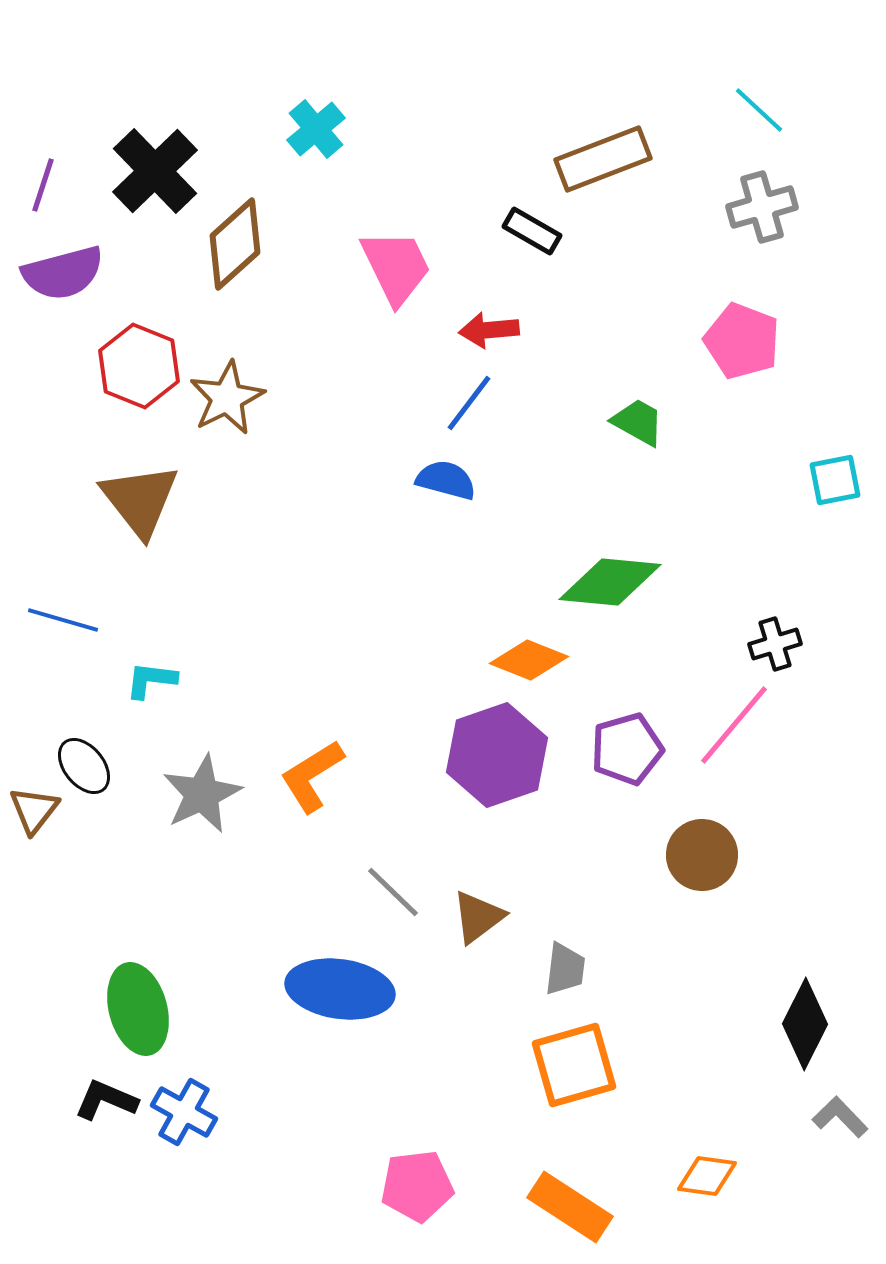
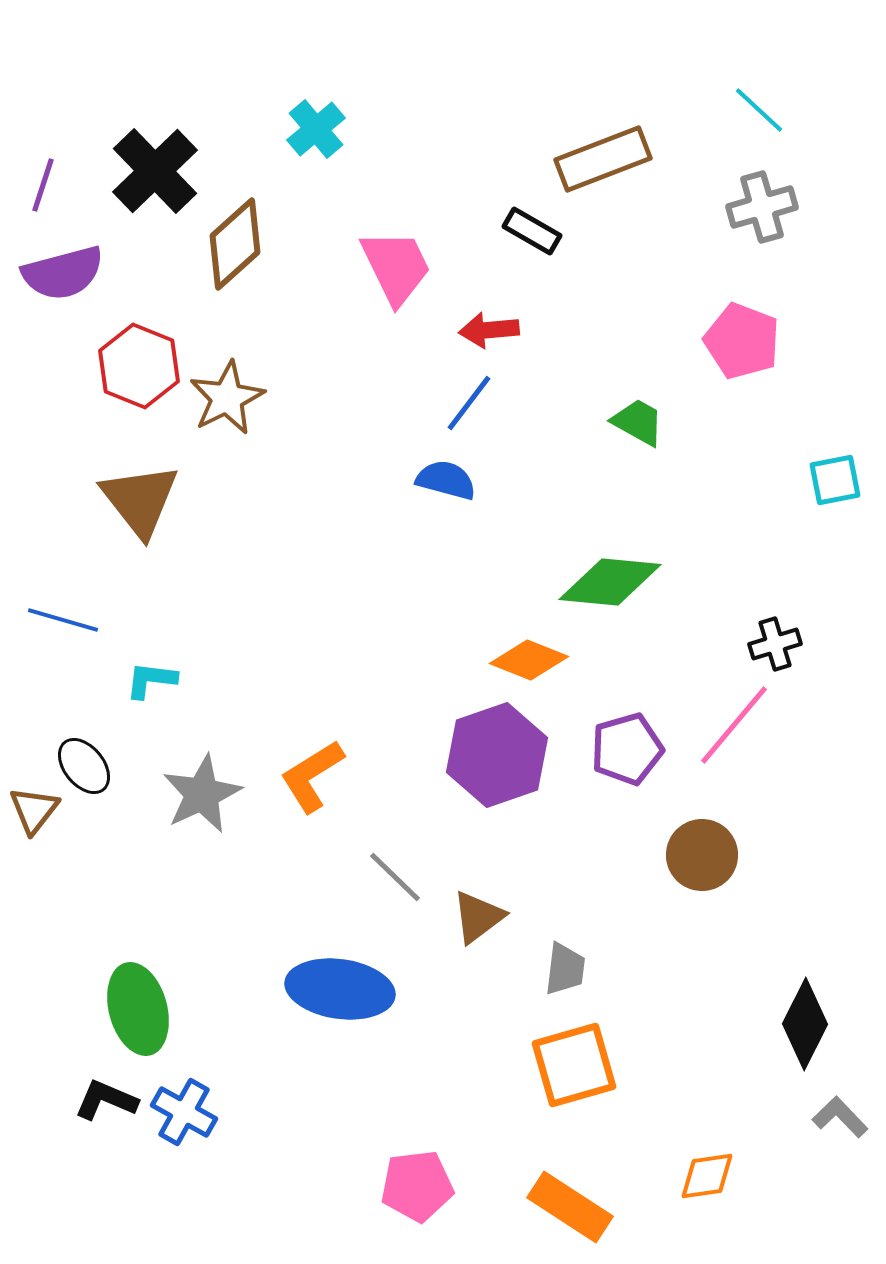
gray line at (393, 892): moved 2 px right, 15 px up
orange diamond at (707, 1176): rotated 16 degrees counterclockwise
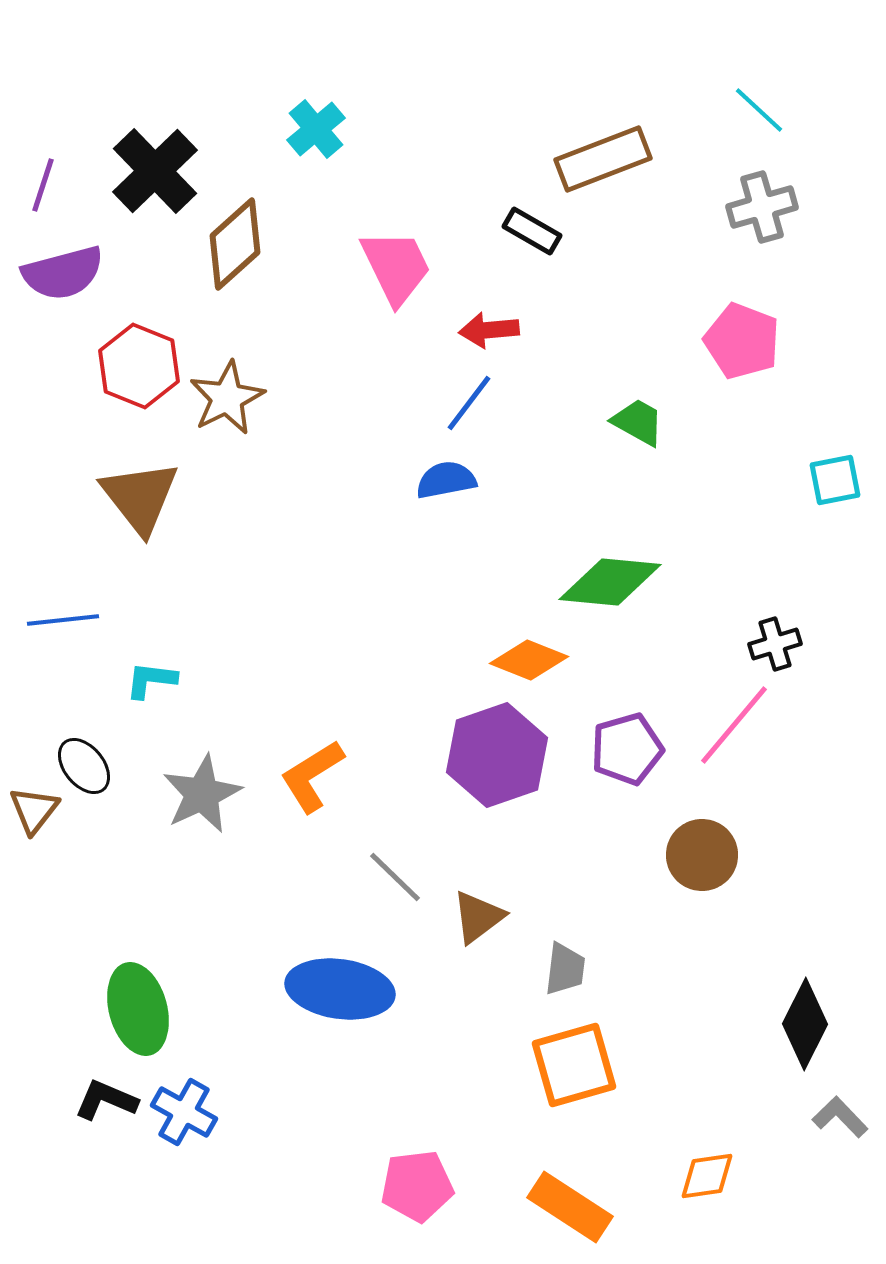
blue semicircle at (446, 480): rotated 26 degrees counterclockwise
brown triangle at (140, 500): moved 3 px up
blue line at (63, 620): rotated 22 degrees counterclockwise
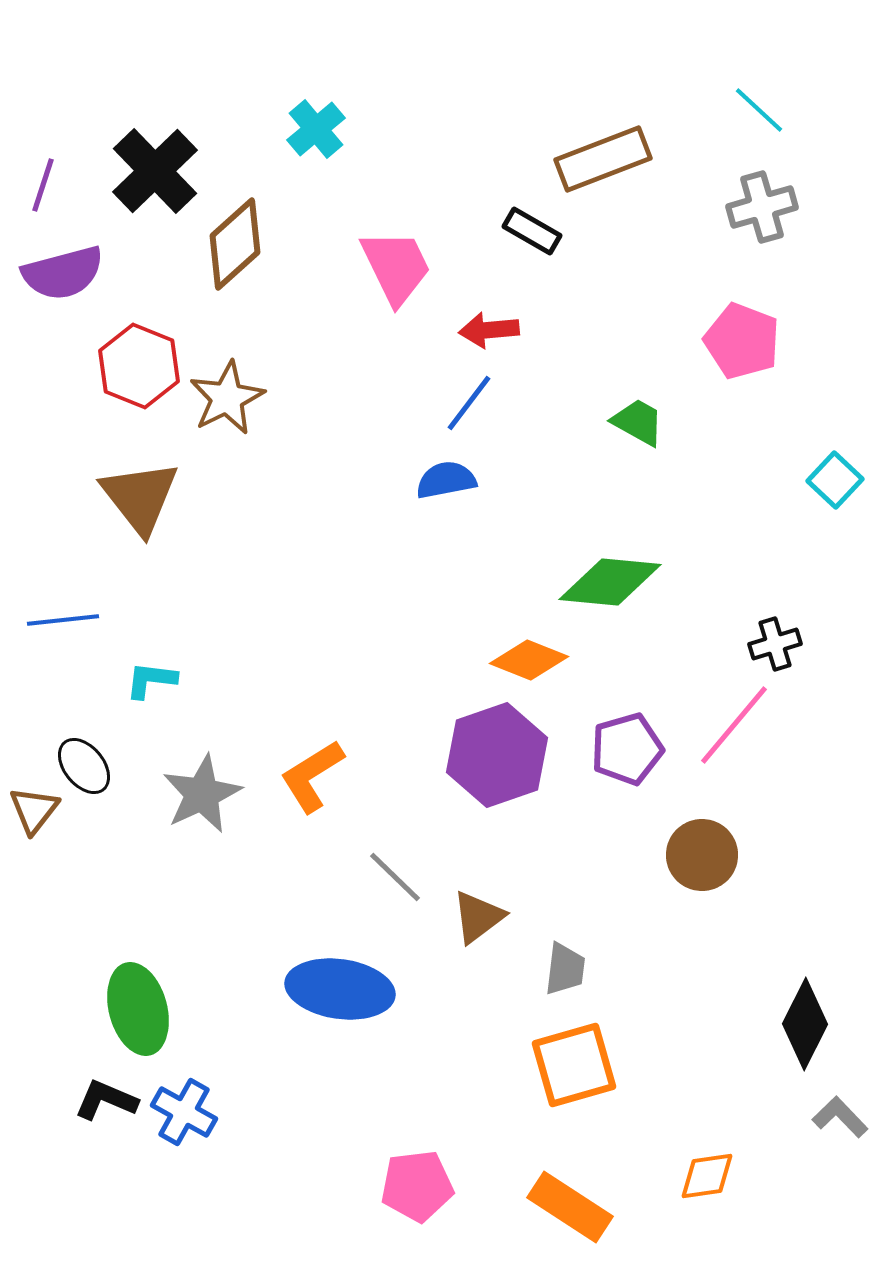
cyan square at (835, 480): rotated 36 degrees counterclockwise
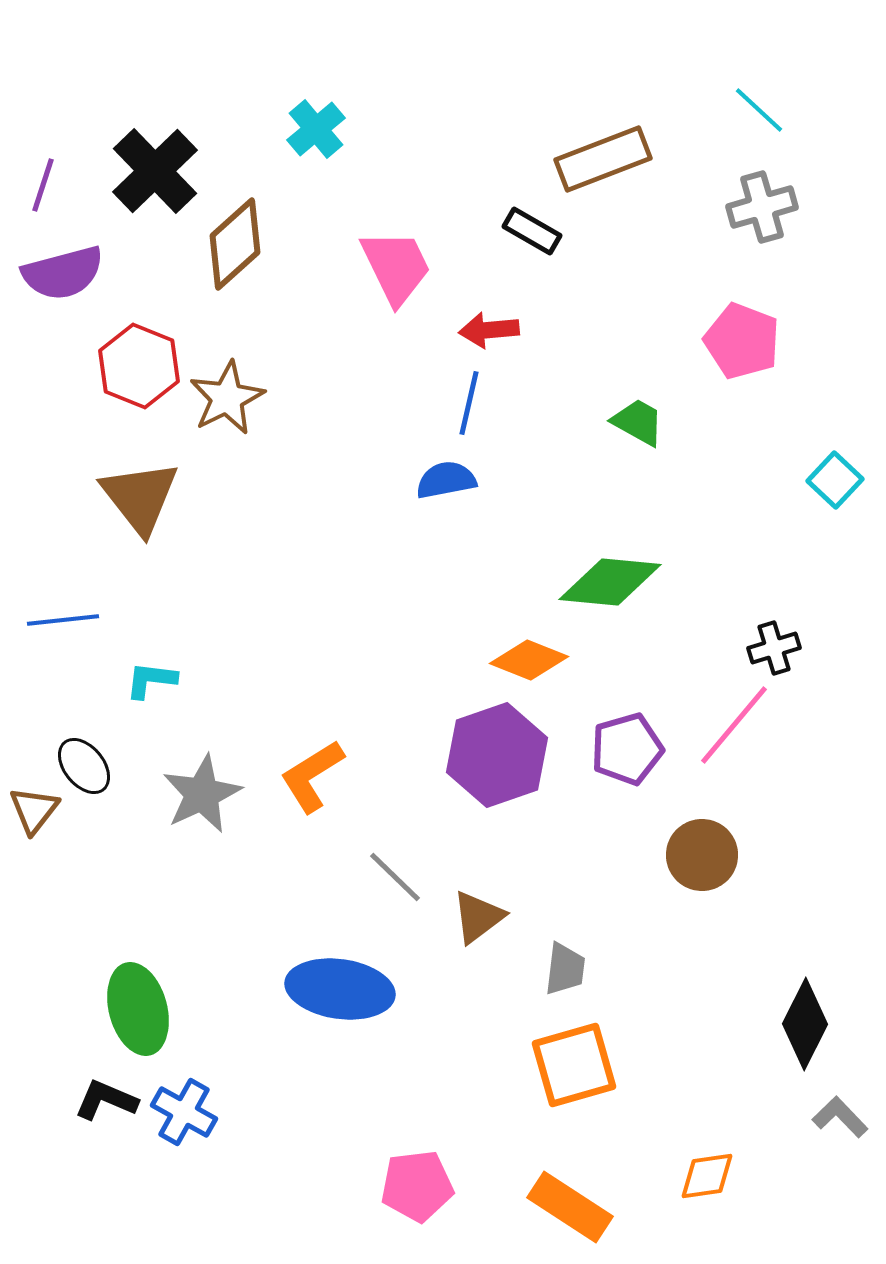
blue line at (469, 403): rotated 24 degrees counterclockwise
black cross at (775, 644): moved 1 px left, 4 px down
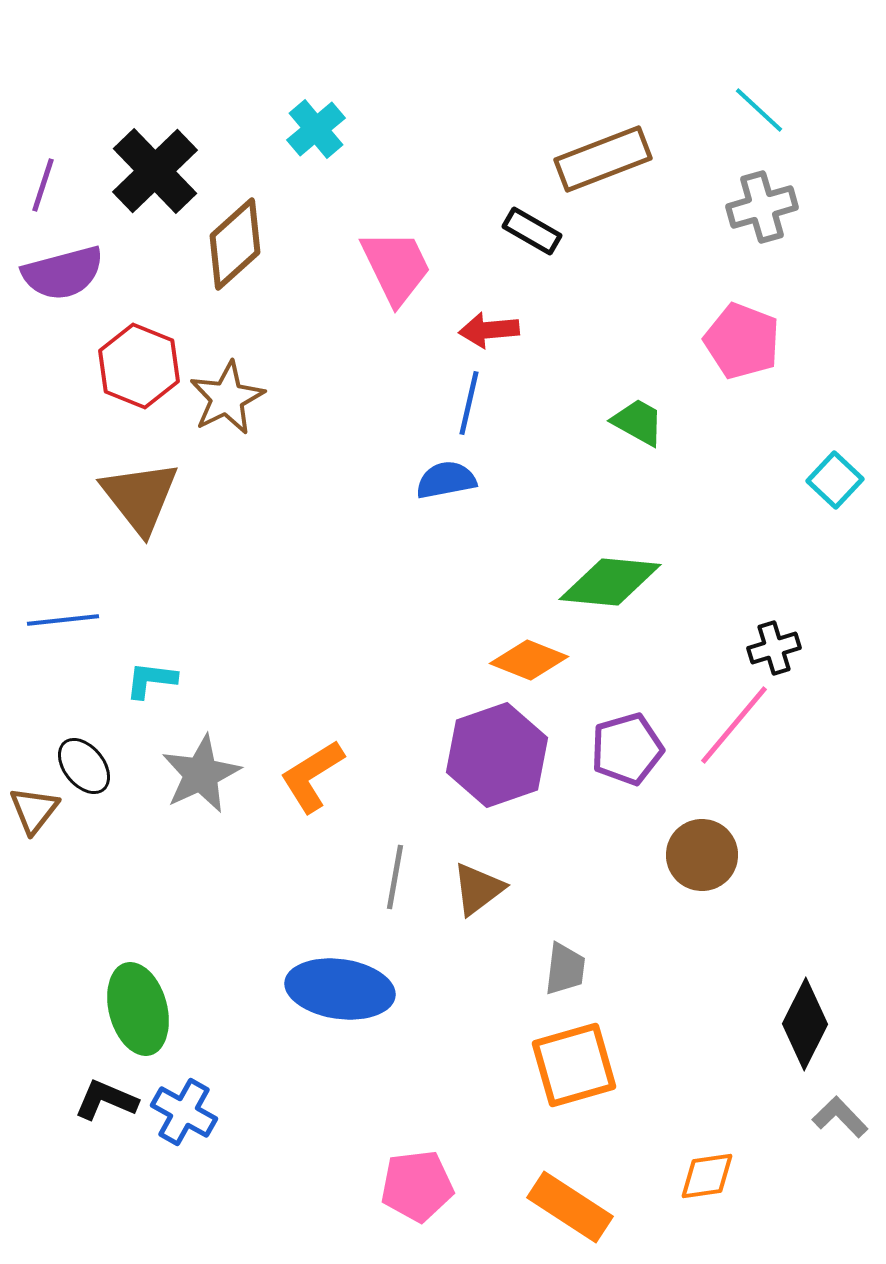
gray star at (202, 794): moved 1 px left, 20 px up
gray line at (395, 877): rotated 56 degrees clockwise
brown triangle at (478, 917): moved 28 px up
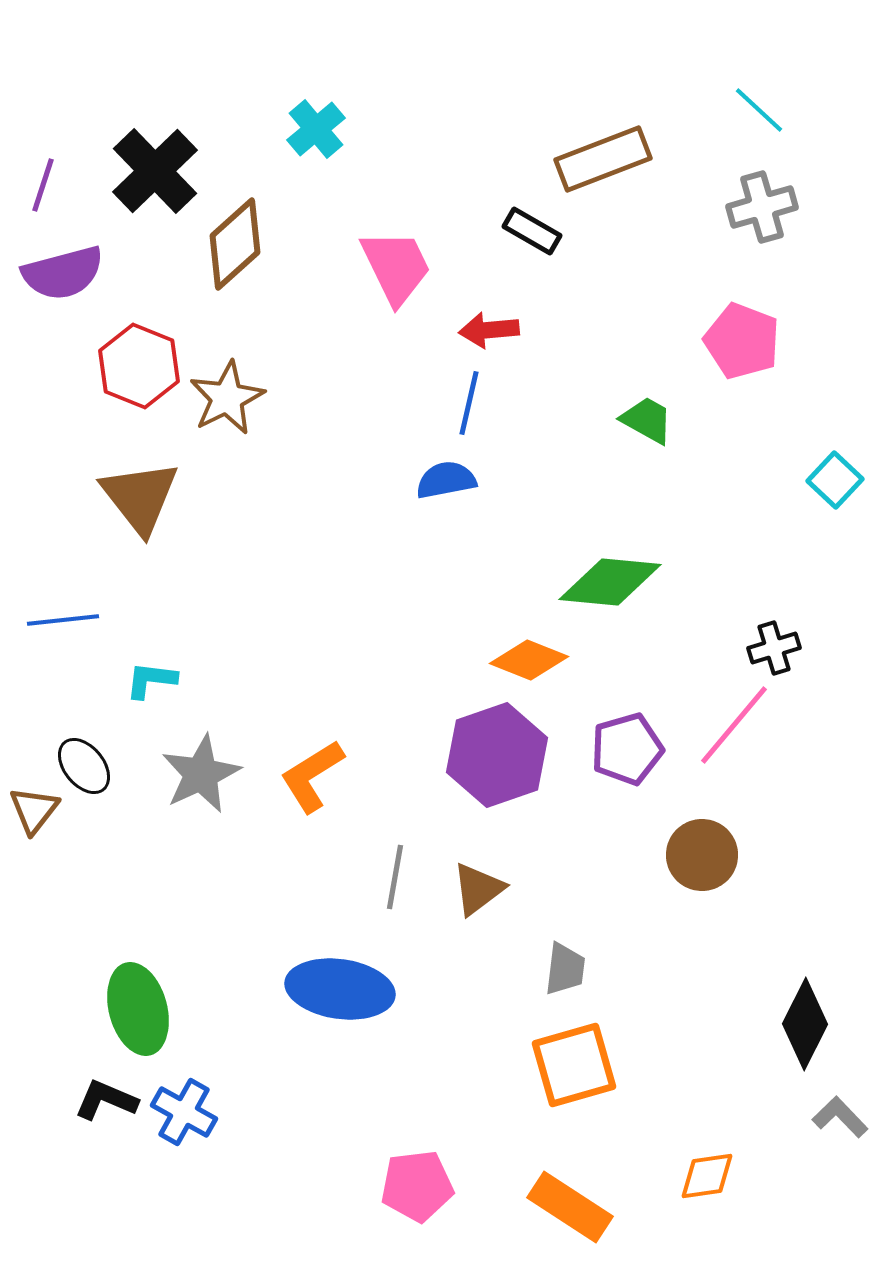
green trapezoid at (638, 422): moved 9 px right, 2 px up
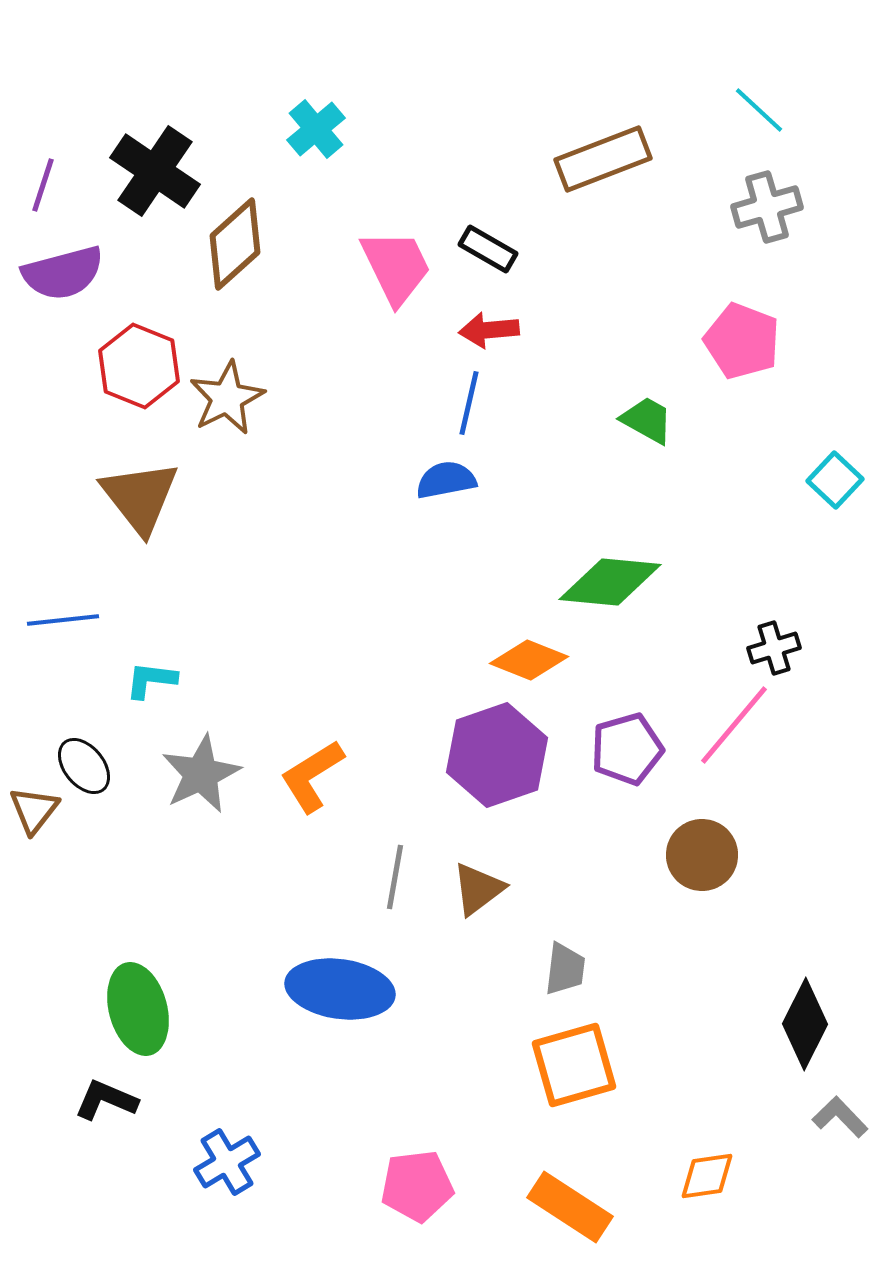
black cross at (155, 171): rotated 12 degrees counterclockwise
gray cross at (762, 207): moved 5 px right
black rectangle at (532, 231): moved 44 px left, 18 px down
blue cross at (184, 1112): moved 43 px right, 50 px down; rotated 30 degrees clockwise
